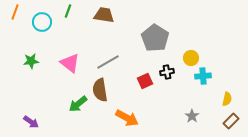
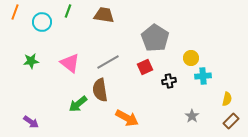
black cross: moved 2 px right, 9 px down
red square: moved 14 px up
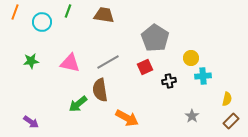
pink triangle: rotated 25 degrees counterclockwise
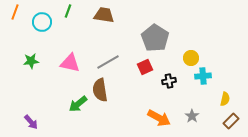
yellow semicircle: moved 2 px left
orange arrow: moved 32 px right
purple arrow: rotated 14 degrees clockwise
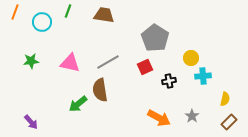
brown rectangle: moved 2 px left, 1 px down
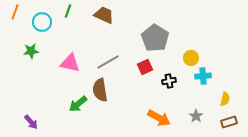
brown trapezoid: rotated 15 degrees clockwise
green star: moved 10 px up
gray star: moved 4 px right
brown rectangle: rotated 28 degrees clockwise
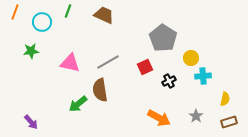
gray pentagon: moved 8 px right
black cross: rotated 16 degrees counterclockwise
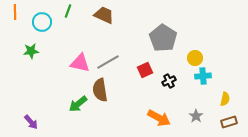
orange line: rotated 21 degrees counterclockwise
yellow circle: moved 4 px right
pink triangle: moved 10 px right
red square: moved 3 px down
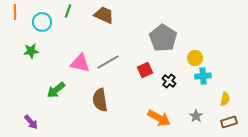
black cross: rotated 24 degrees counterclockwise
brown semicircle: moved 10 px down
green arrow: moved 22 px left, 14 px up
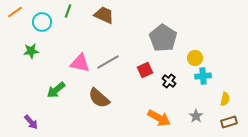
orange line: rotated 56 degrees clockwise
brown semicircle: moved 1 px left, 2 px up; rotated 40 degrees counterclockwise
